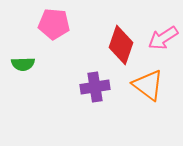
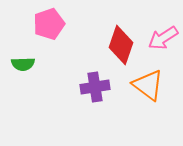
pink pentagon: moved 5 px left; rotated 24 degrees counterclockwise
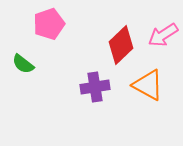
pink arrow: moved 3 px up
red diamond: rotated 27 degrees clockwise
green semicircle: rotated 40 degrees clockwise
orange triangle: rotated 8 degrees counterclockwise
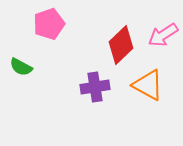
green semicircle: moved 2 px left, 3 px down; rotated 10 degrees counterclockwise
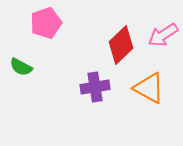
pink pentagon: moved 3 px left, 1 px up
orange triangle: moved 1 px right, 3 px down
